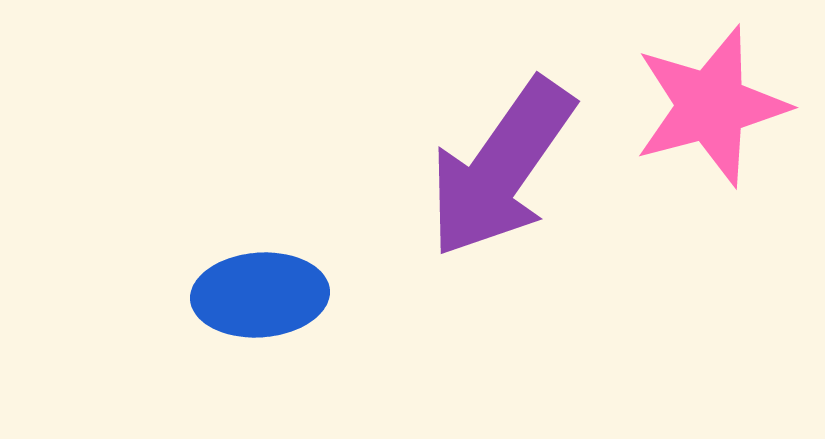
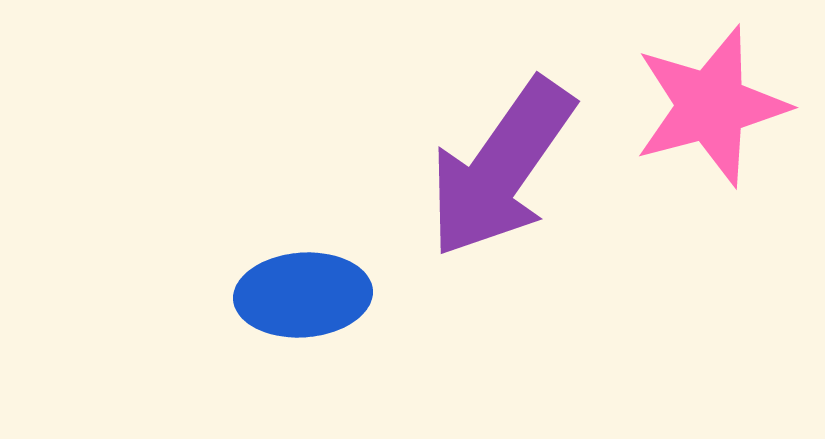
blue ellipse: moved 43 px right
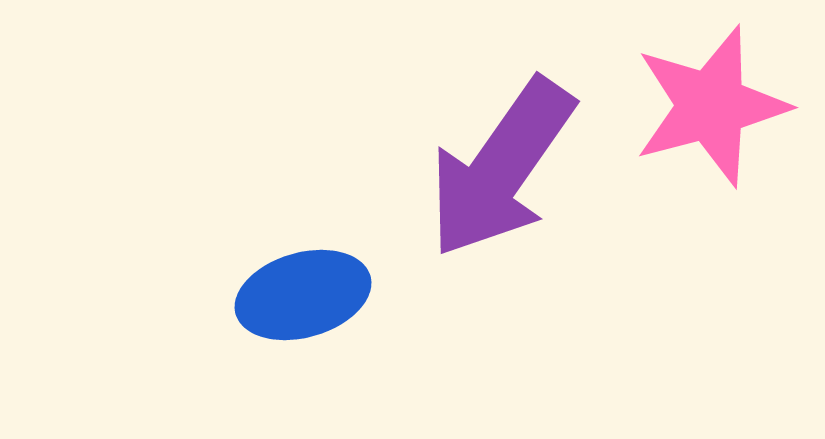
blue ellipse: rotated 12 degrees counterclockwise
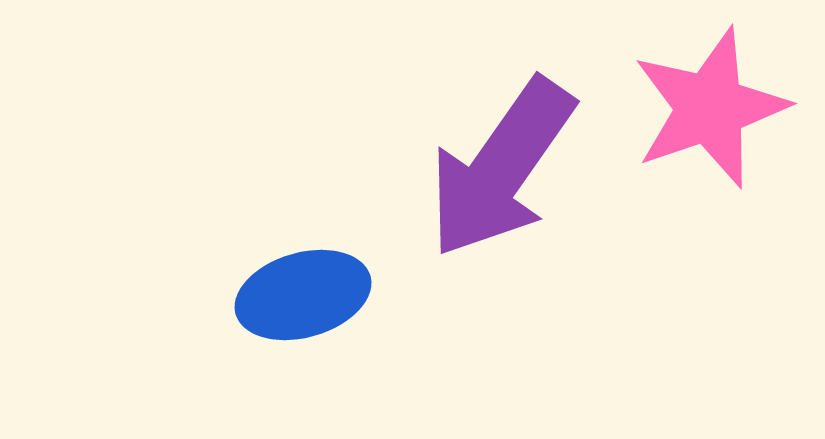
pink star: moved 1 px left, 2 px down; rotated 4 degrees counterclockwise
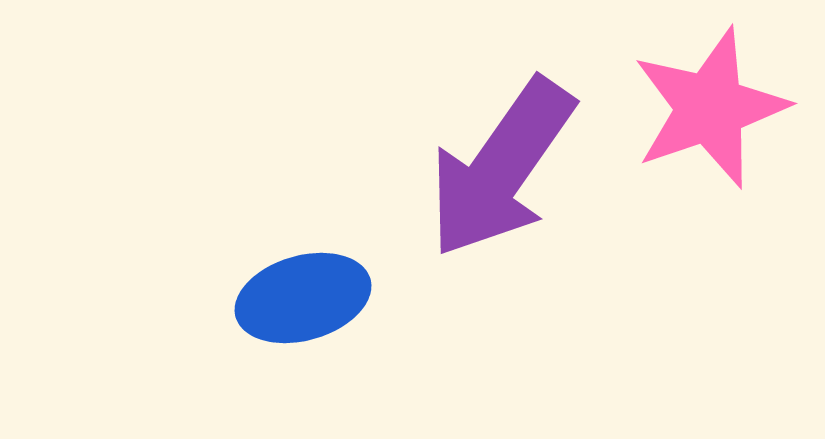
blue ellipse: moved 3 px down
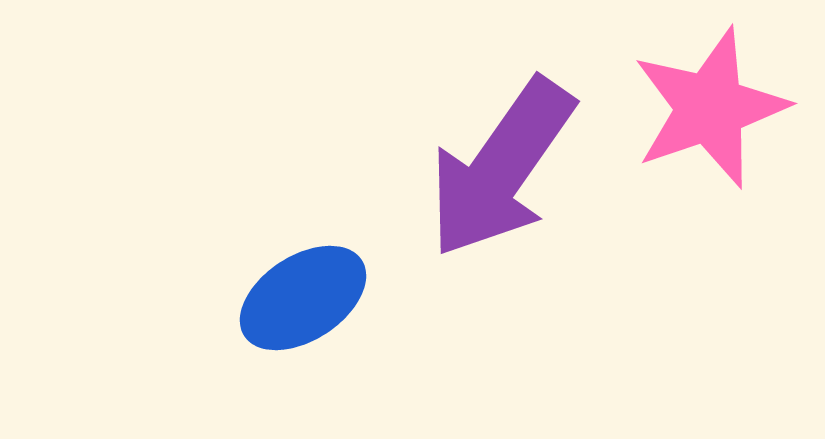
blue ellipse: rotated 17 degrees counterclockwise
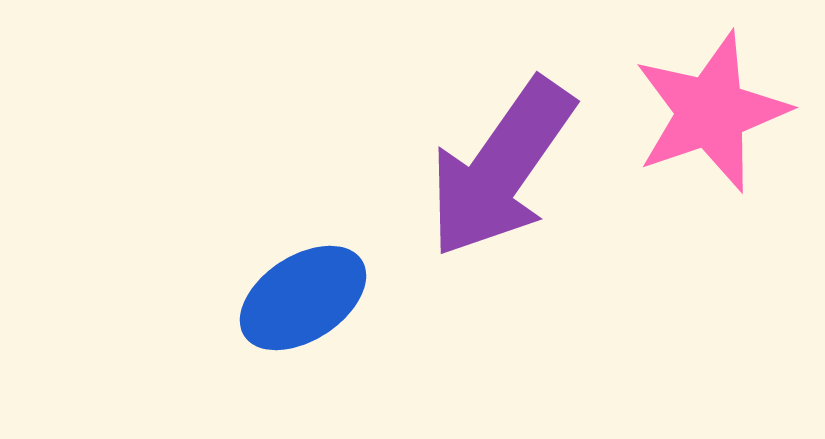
pink star: moved 1 px right, 4 px down
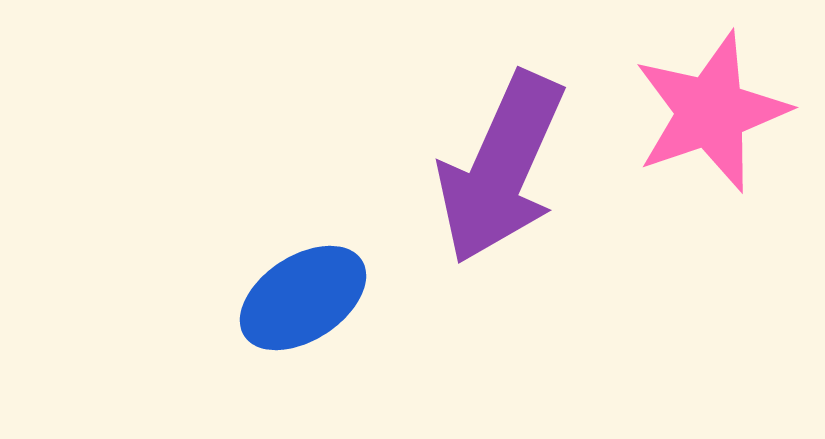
purple arrow: rotated 11 degrees counterclockwise
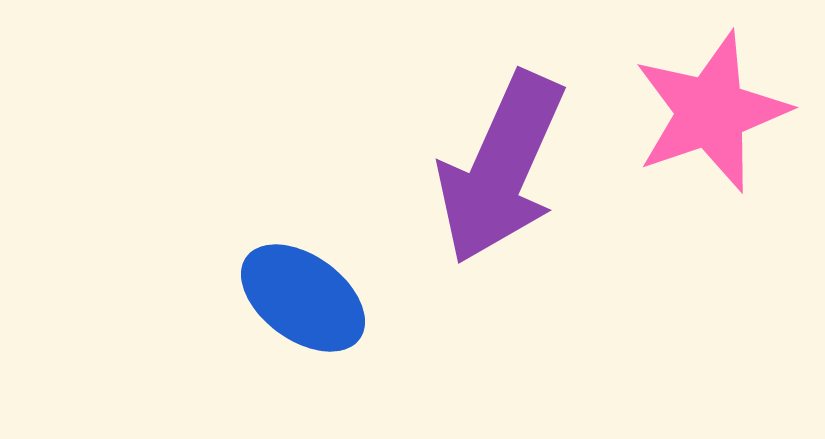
blue ellipse: rotated 69 degrees clockwise
